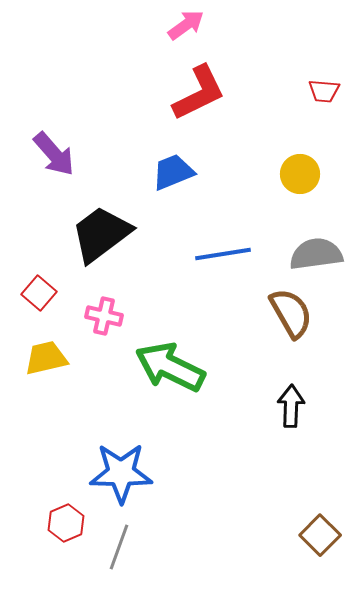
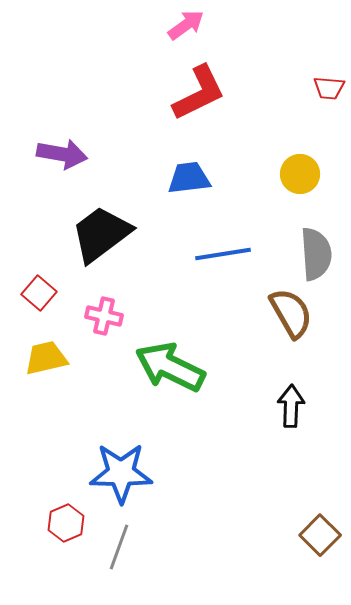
red trapezoid: moved 5 px right, 3 px up
purple arrow: moved 8 px right; rotated 39 degrees counterclockwise
blue trapezoid: moved 16 px right, 6 px down; rotated 15 degrees clockwise
gray semicircle: rotated 94 degrees clockwise
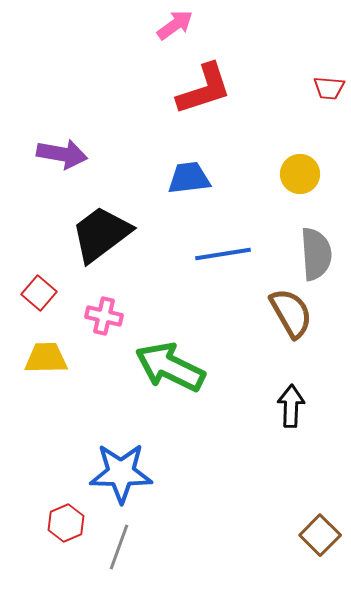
pink arrow: moved 11 px left
red L-shape: moved 5 px right, 4 px up; rotated 8 degrees clockwise
yellow trapezoid: rotated 12 degrees clockwise
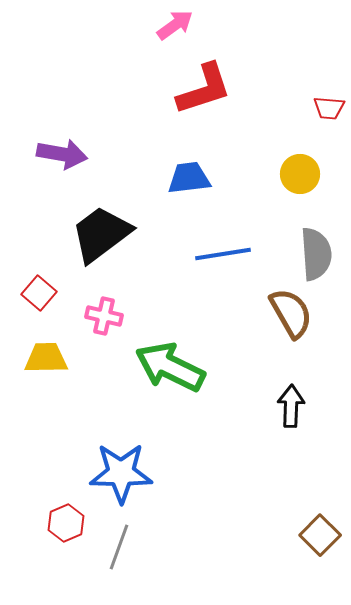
red trapezoid: moved 20 px down
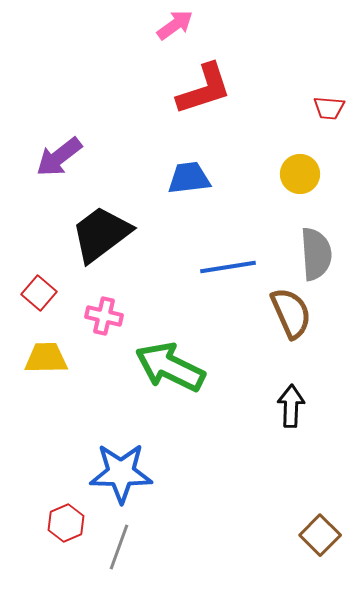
purple arrow: moved 3 px left, 3 px down; rotated 132 degrees clockwise
blue line: moved 5 px right, 13 px down
brown semicircle: rotated 6 degrees clockwise
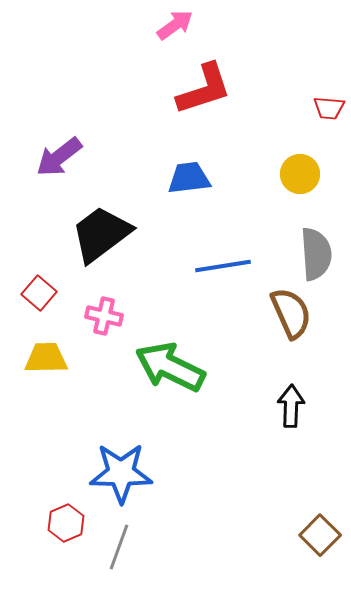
blue line: moved 5 px left, 1 px up
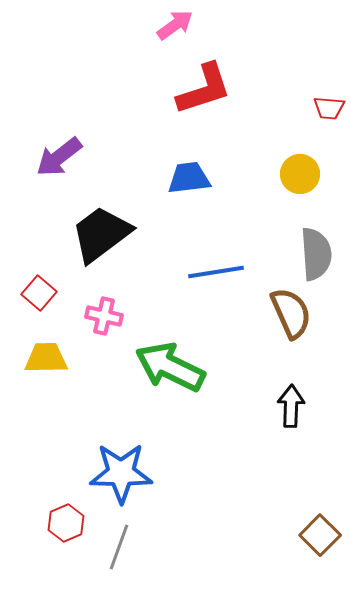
blue line: moved 7 px left, 6 px down
